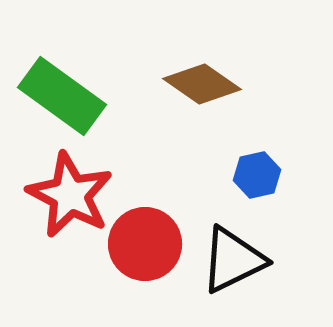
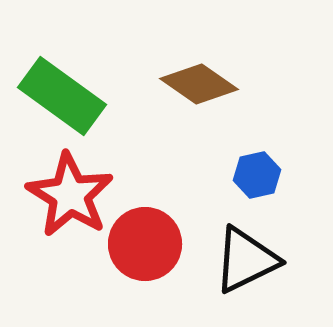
brown diamond: moved 3 px left
red star: rotated 4 degrees clockwise
black triangle: moved 13 px right
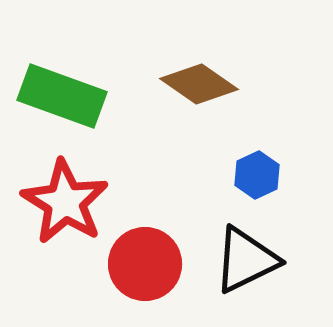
green rectangle: rotated 16 degrees counterclockwise
blue hexagon: rotated 12 degrees counterclockwise
red star: moved 5 px left, 7 px down
red circle: moved 20 px down
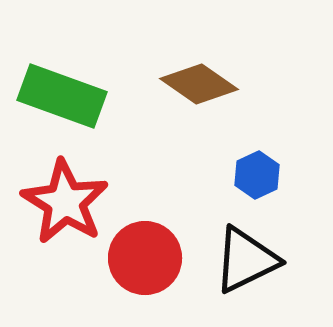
red circle: moved 6 px up
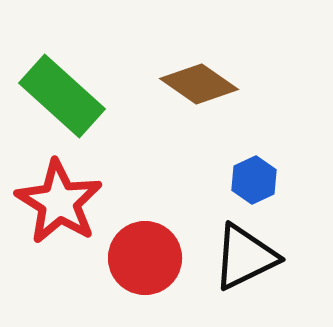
green rectangle: rotated 22 degrees clockwise
blue hexagon: moved 3 px left, 5 px down
red star: moved 6 px left
black triangle: moved 1 px left, 3 px up
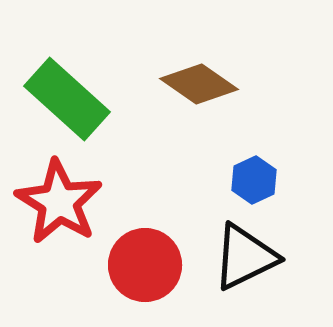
green rectangle: moved 5 px right, 3 px down
red circle: moved 7 px down
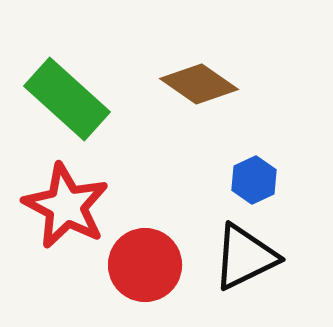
red star: moved 7 px right, 4 px down; rotated 4 degrees counterclockwise
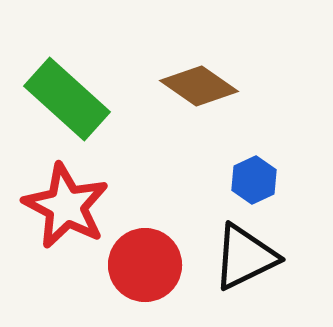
brown diamond: moved 2 px down
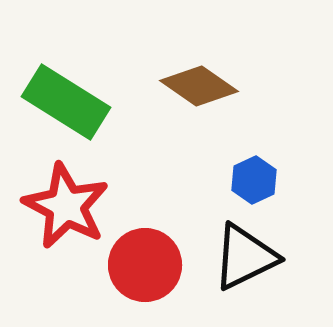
green rectangle: moved 1 px left, 3 px down; rotated 10 degrees counterclockwise
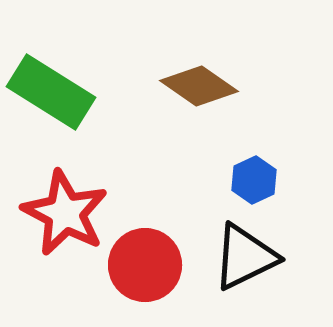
green rectangle: moved 15 px left, 10 px up
red star: moved 1 px left, 7 px down
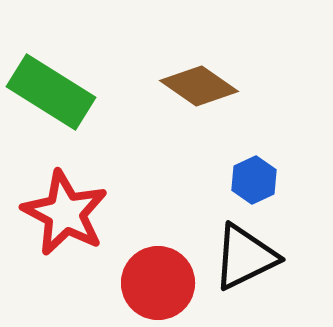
red circle: moved 13 px right, 18 px down
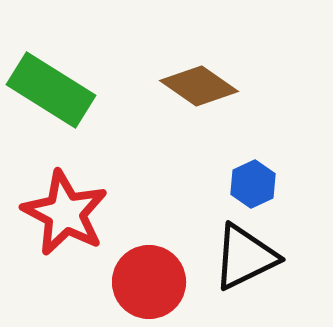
green rectangle: moved 2 px up
blue hexagon: moved 1 px left, 4 px down
red circle: moved 9 px left, 1 px up
